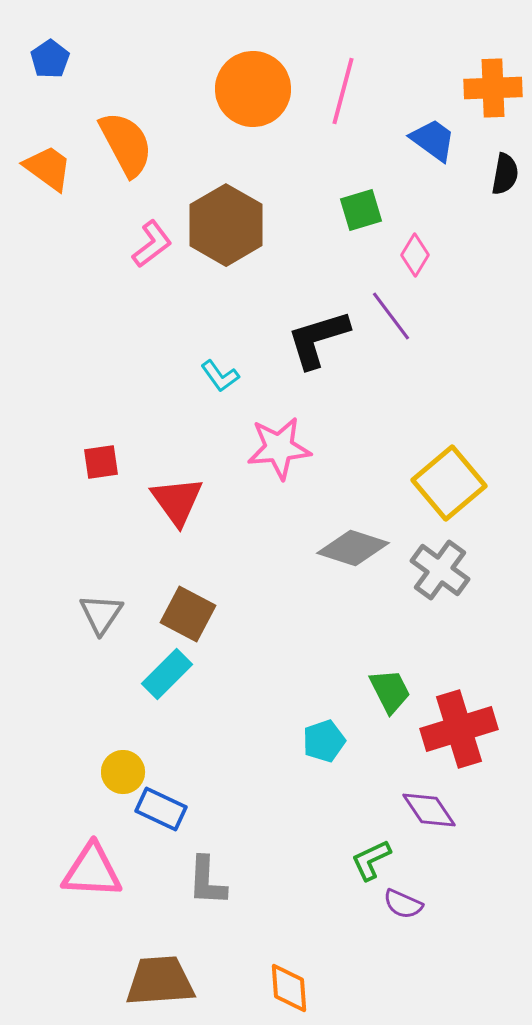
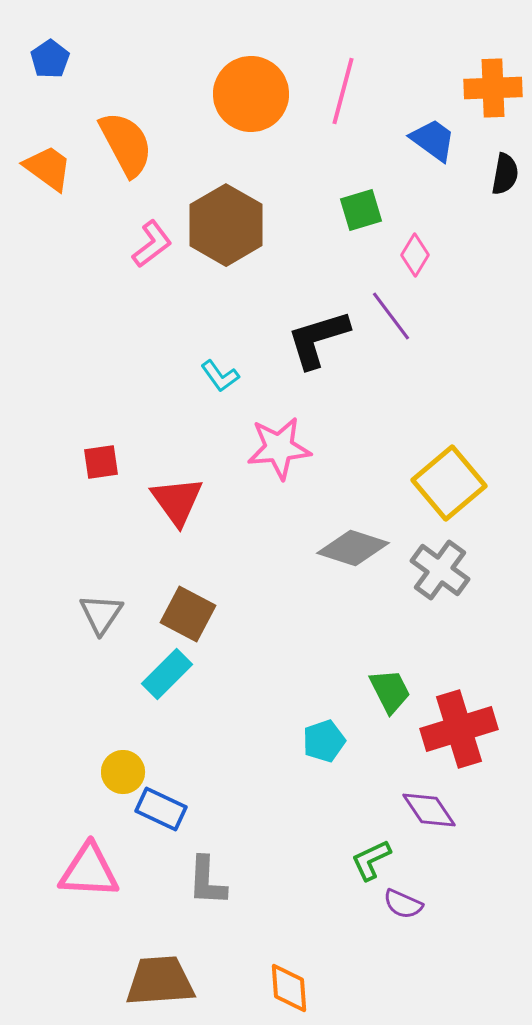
orange circle: moved 2 px left, 5 px down
pink triangle: moved 3 px left
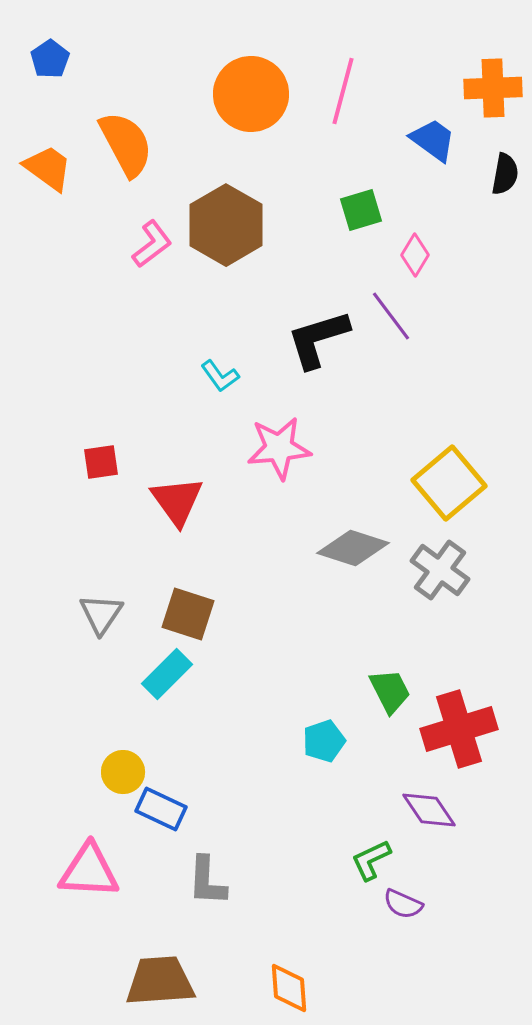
brown square: rotated 10 degrees counterclockwise
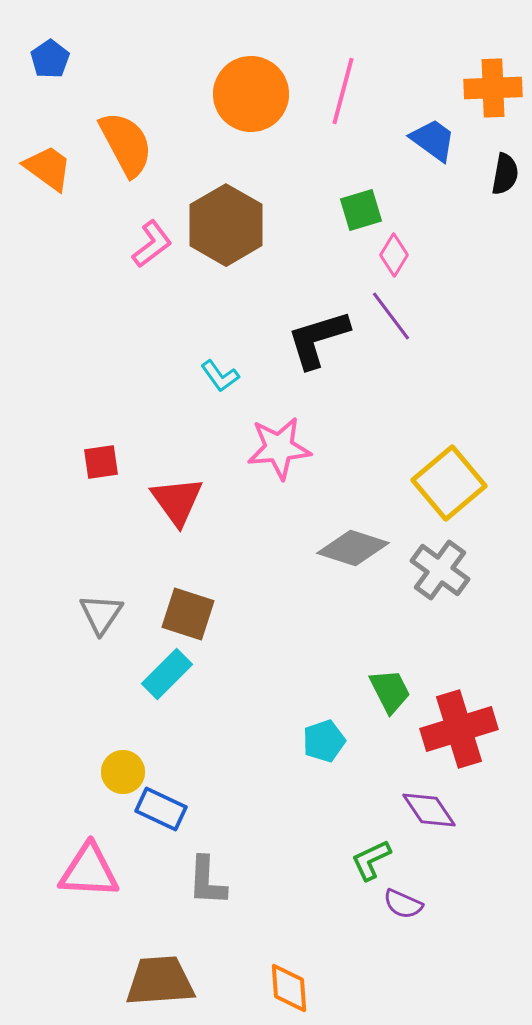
pink diamond: moved 21 px left
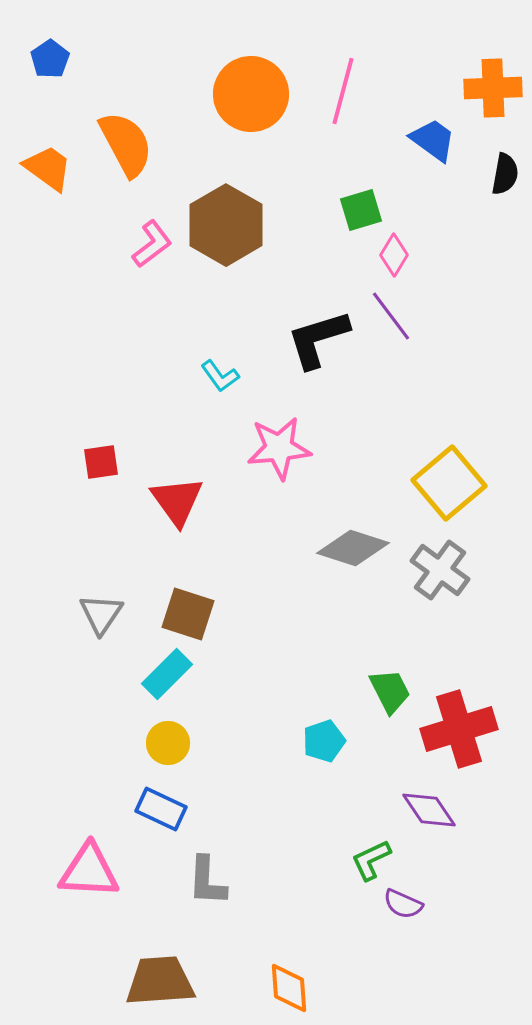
yellow circle: moved 45 px right, 29 px up
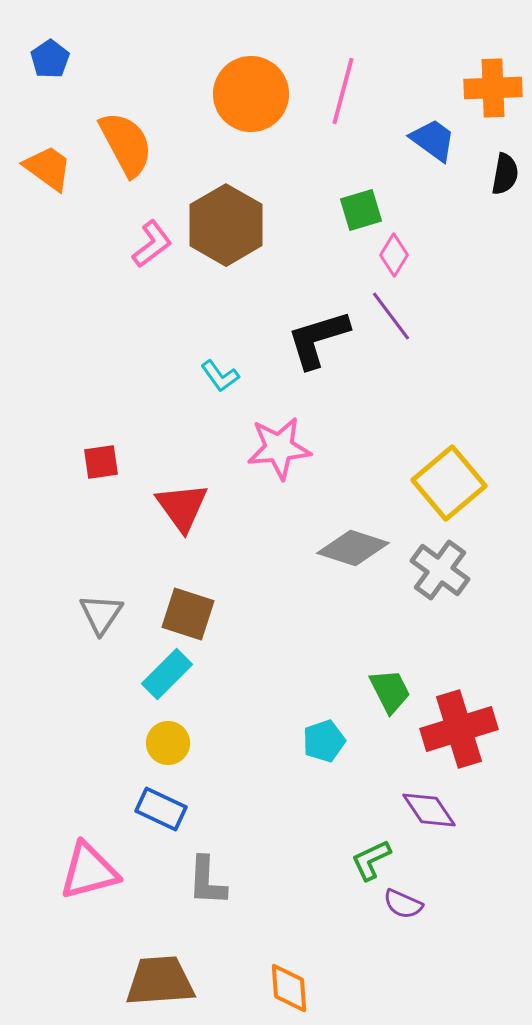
red triangle: moved 5 px right, 6 px down
pink triangle: rotated 18 degrees counterclockwise
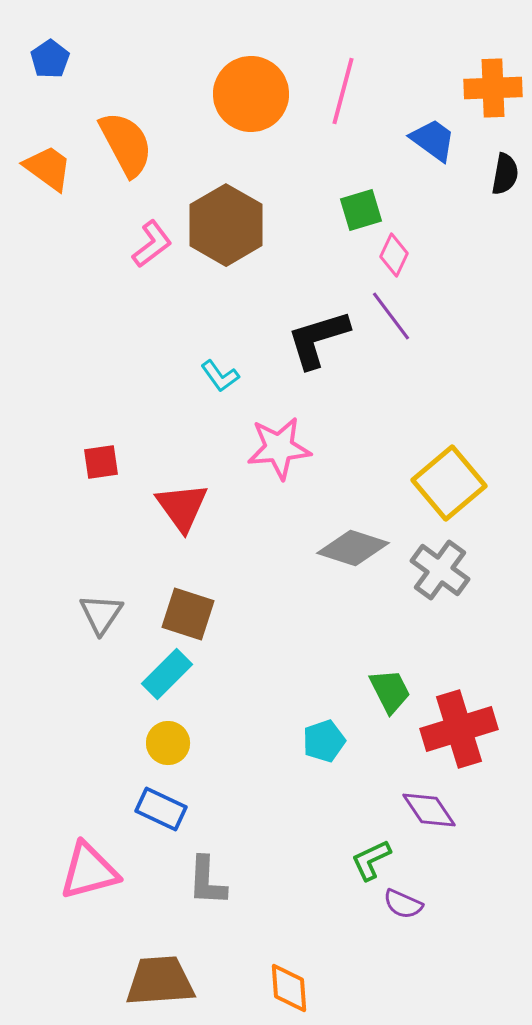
pink diamond: rotated 6 degrees counterclockwise
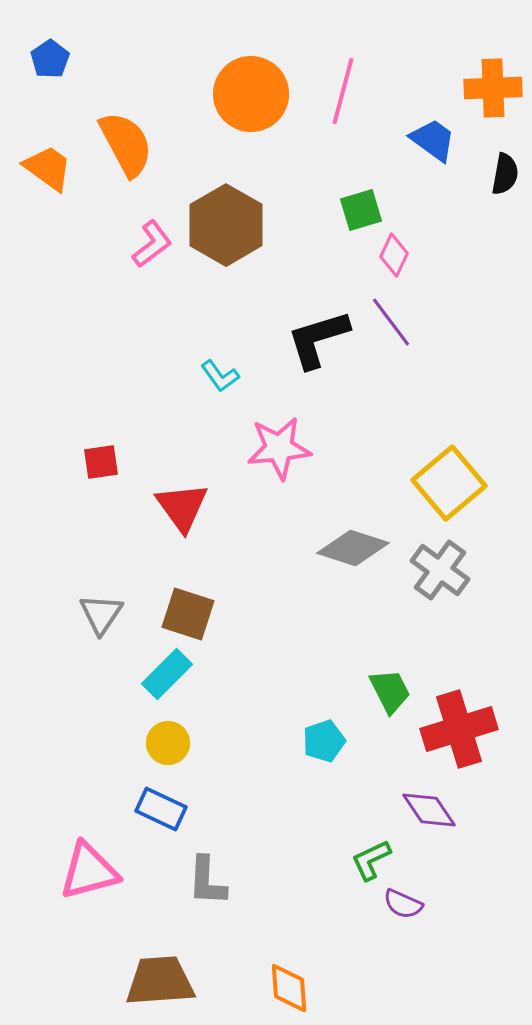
purple line: moved 6 px down
